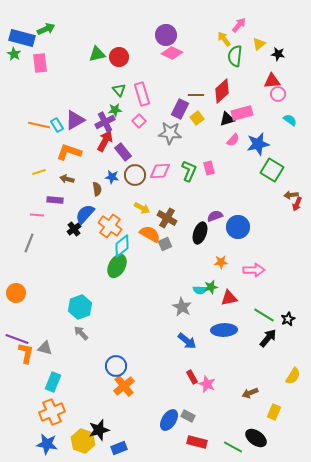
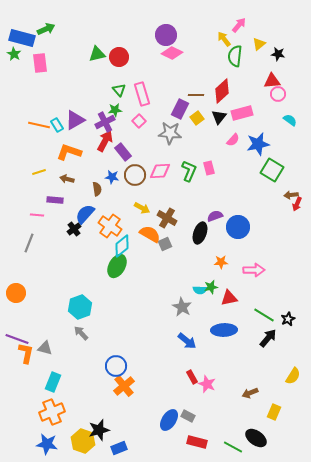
black triangle at (227, 119): moved 8 px left, 2 px up; rotated 35 degrees counterclockwise
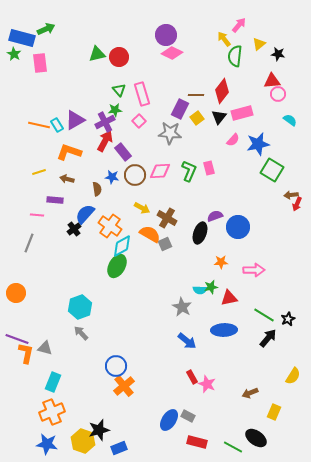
red diamond at (222, 91): rotated 10 degrees counterclockwise
cyan diamond at (122, 246): rotated 10 degrees clockwise
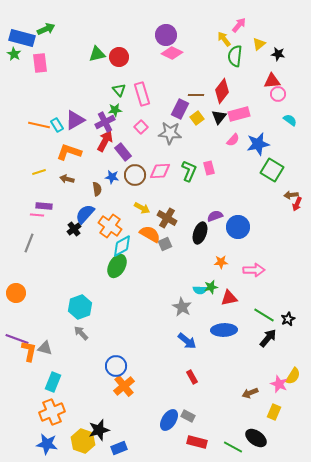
pink rectangle at (242, 113): moved 3 px left, 1 px down
pink square at (139, 121): moved 2 px right, 6 px down
purple rectangle at (55, 200): moved 11 px left, 6 px down
orange L-shape at (26, 353): moved 3 px right, 2 px up
pink star at (207, 384): moved 72 px right
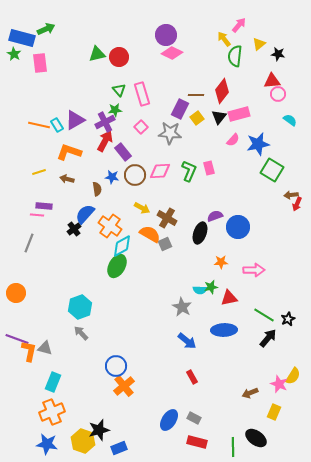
gray rectangle at (188, 416): moved 6 px right, 2 px down
green line at (233, 447): rotated 60 degrees clockwise
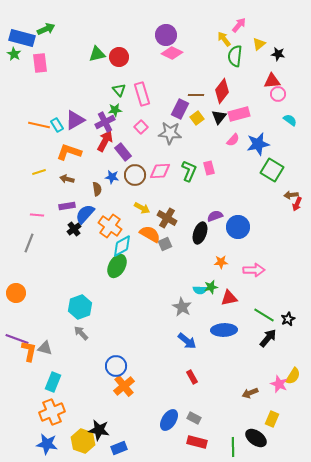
purple rectangle at (44, 206): moved 23 px right; rotated 14 degrees counterclockwise
yellow rectangle at (274, 412): moved 2 px left, 7 px down
black star at (99, 430): rotated 25 degrees clockwise
